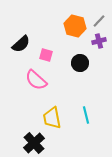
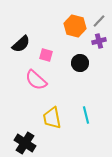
black cross: moved 9 px left; rotated 15 degrees counterclockwise
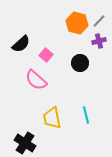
orange hexagon: moved 2 px right, 3 px up
pink square: rotated 24 degrees clockwise
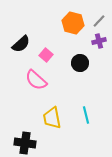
orange hexagon: moved 4 px left
black cross: rotated 25 degrees counterclockwise
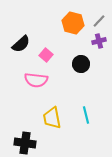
black circle: moved 1 px right, 1 px down
pink semicircle: rotated 35 degrees counterclockwise
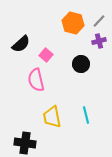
pink semicircle: rotated 70 degrees clockwise
yellow trapezoid: moved 1 px up
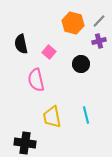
black semicircle: rotated 120 degrees clockwise
pink square: moved 3 px right, 3 px up
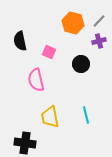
black semicircle: moved 1 px left, 3 px up
pink square: rotated 16 degrees counterclockwise
yellow trapezoid: moved 2 px left
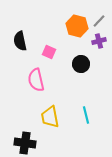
orange hexagon: moved 4 px right, 3 px down
